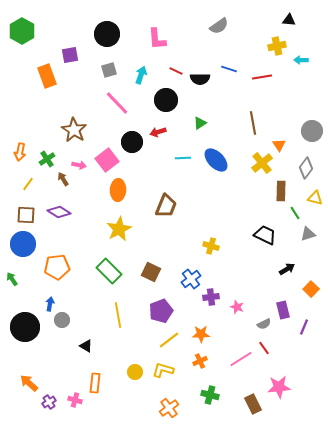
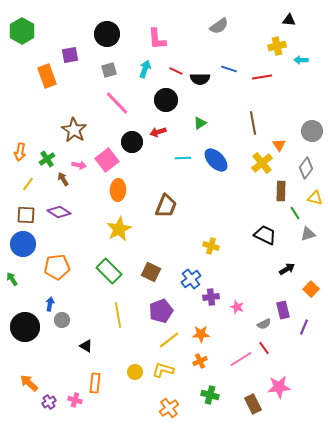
cyan arrow at (141, 75): moved 4 px right, 6 px up
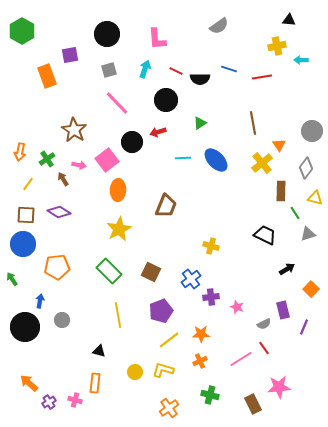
blue arrow at (50, 304): moved 10 px left, 3 px up
black triangle at (86, 346): moved 13 px right, 5 px down; rotated 16 degrees counterclockwise
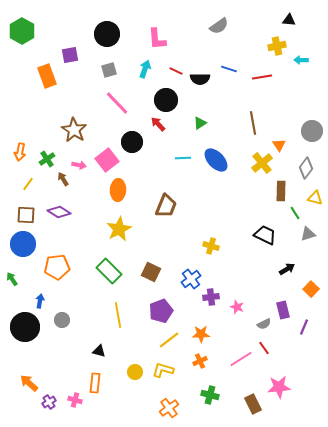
red arrow at (158, 132): moved 8 px up; rotated 63 degrees clockwise
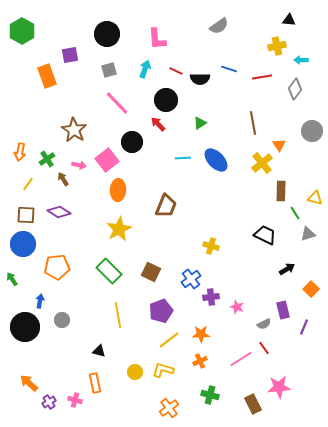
gray diamond at (306, 168): moved 11 px left, 79 px up
orange rectangle at (95, 383): rotated 18 degrees counterclockwise
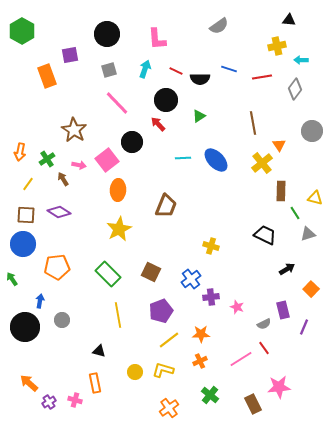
green triangle at (200, 123): moved 1 px left, 7 px up
green rectangle at (109, 271): moved 1 px left, 3 px down
green cross at (210, 395): rotated 24 degrees clockwise
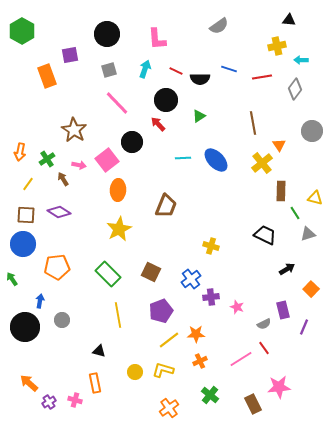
orange star at (201, 334): moved 5 px left
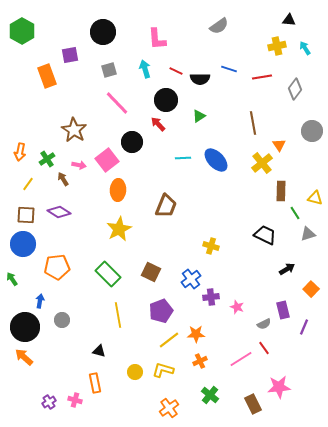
black circle at (107, 34): moved 4 px left, 2 px up
cyan arrow at (301, 60): moved 4 px right, 12 px up; rotated 56 degrees clockwise
cyan arrow at (145, 69): rotated 36 degrees counterclockwise
orange arrow at (29, 383): moved 5 px left, 26 px up
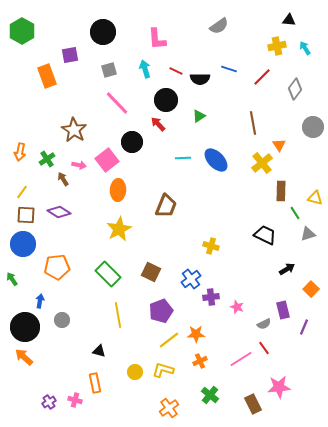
red line at (262, 77): rotated 36 degrees counterclockwise
gray circle at (312, 131): moved 1 px right, 4 px up
yellow line at (28, 184): moved 6 px left, 8 px down
